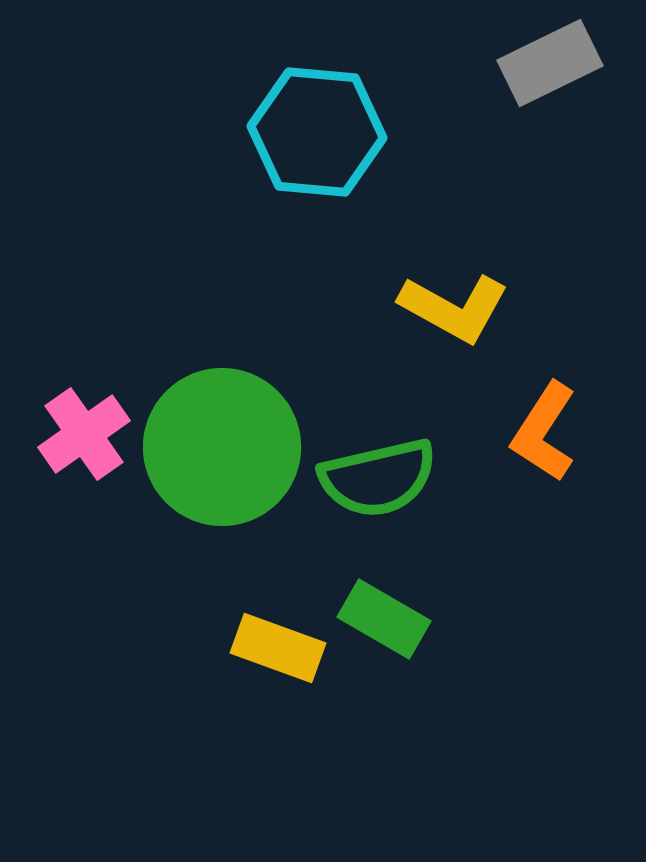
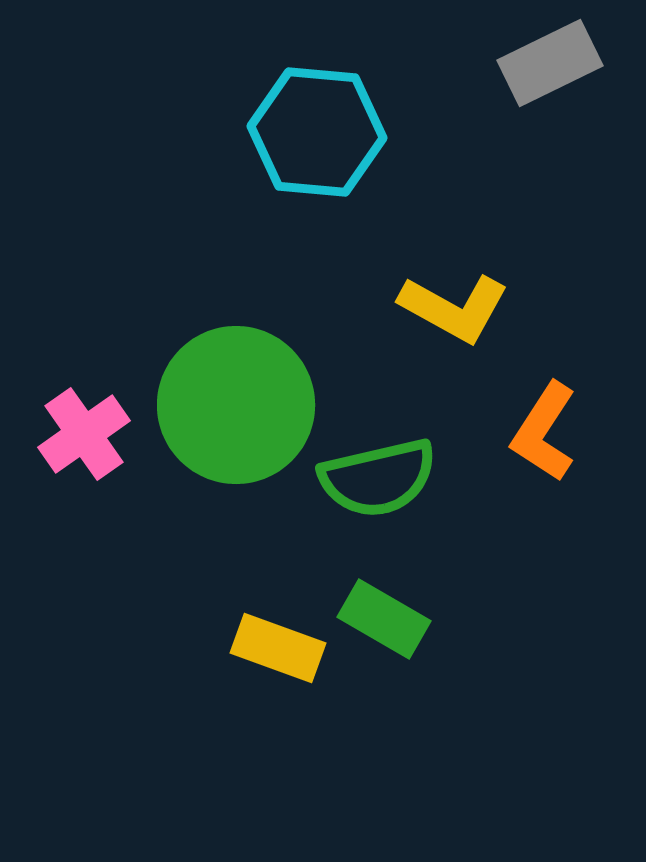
green circle: moved 14 px right, 42 px up
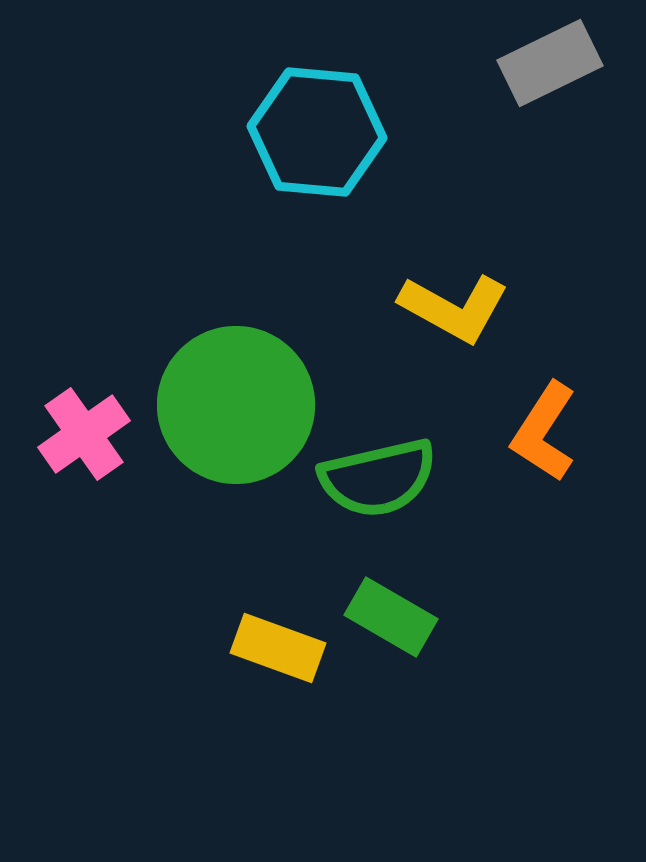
green rectangle: moved 7 px right, 2 px up
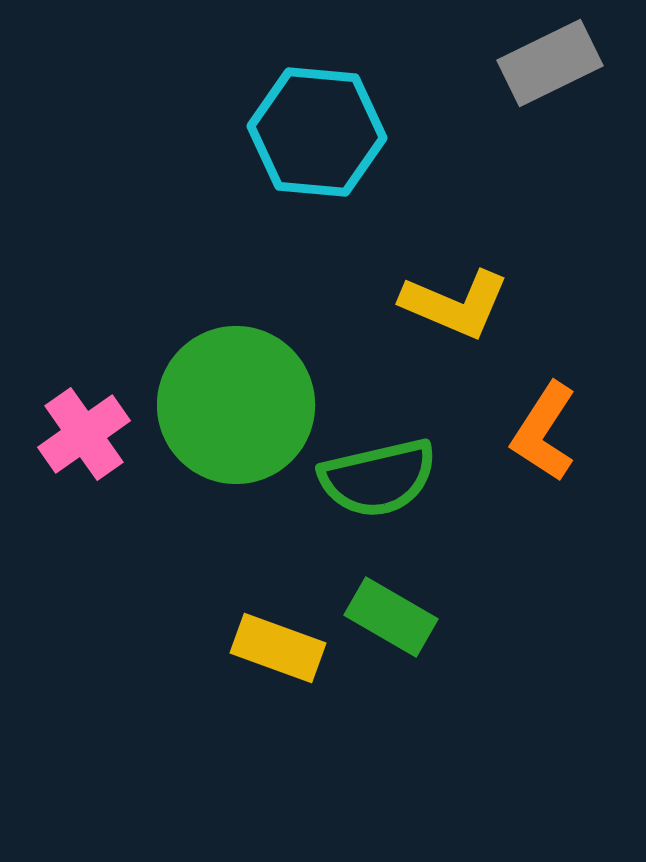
yellow L-shape: moved 1 px right, 4 px up; rotated 6 degrees counterclockwise
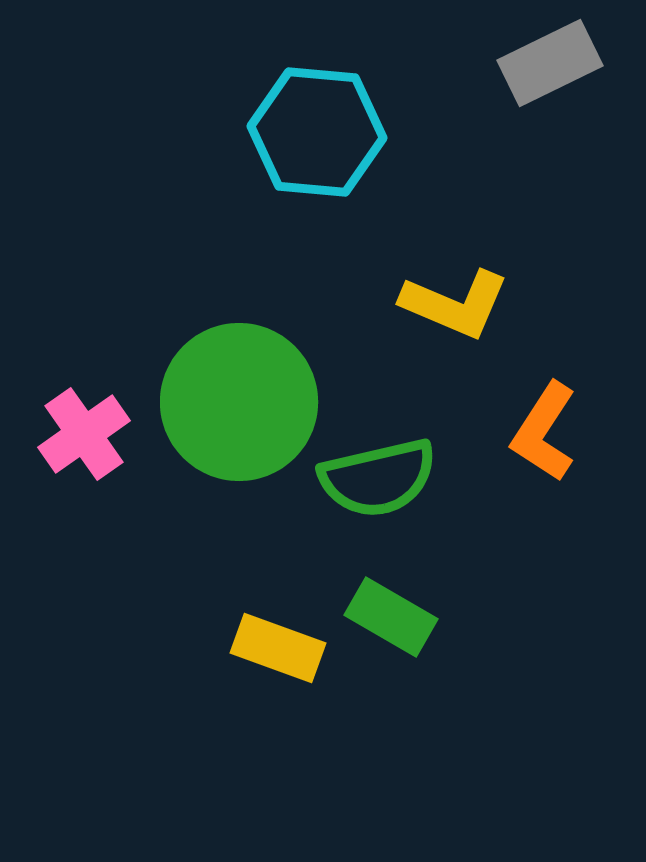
green circle: moved 3 px right, 3 px up
